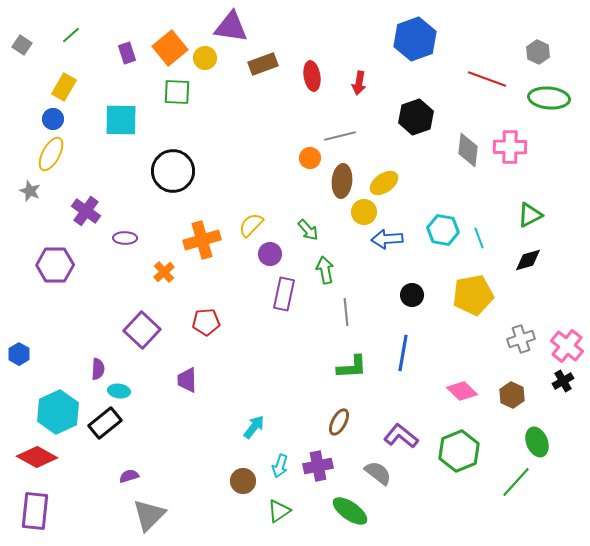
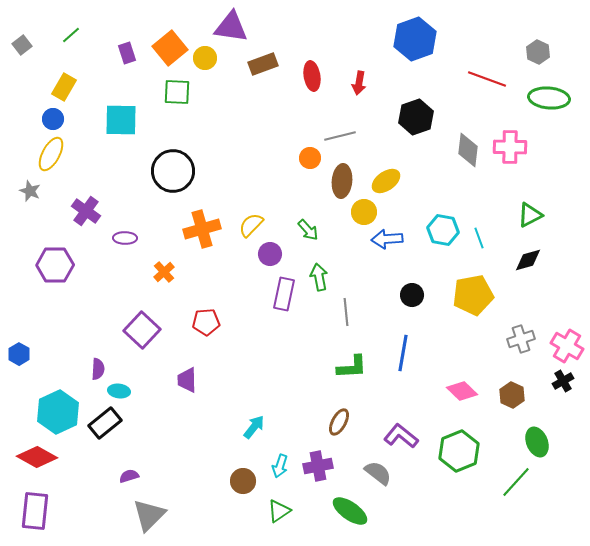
gray square at (22, 45): rotated 18 degrees clockwise
yellow ellipse at (384, 183): moved 2 px right, 2 px up
orange cross at (202, 240): moved 11 px up
green arrow at (325, 270): moved 6 px left, 7 px down
pink cross at (567, 346): rotated 8 degrees counterclockwise
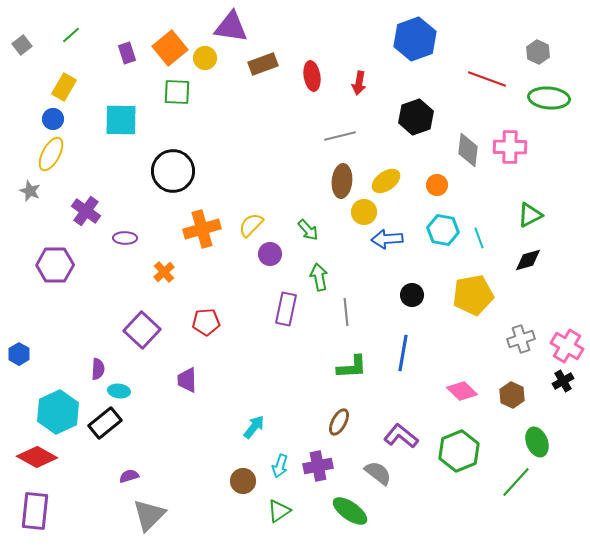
orange circle at (310, 158): moved 127 px right, 27 px down
purple rectangle at (284, 294): moved 2 px right, 15 px down
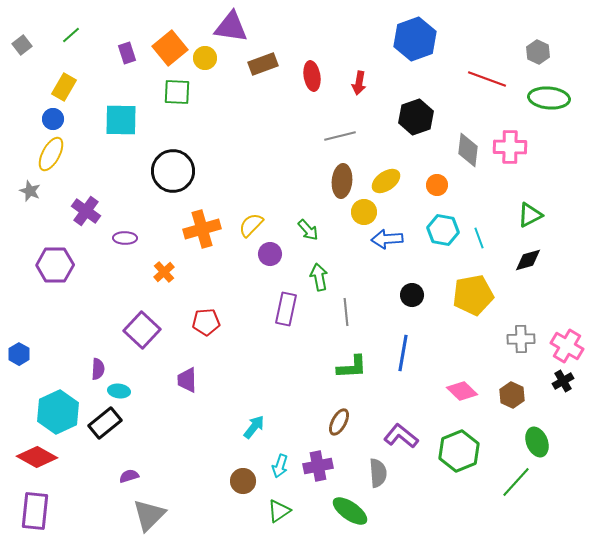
gray cross at (521, 339): rotated 16 degrees clockwise
gray semicircle at (378, 473): rotated 48 degrees clockwise
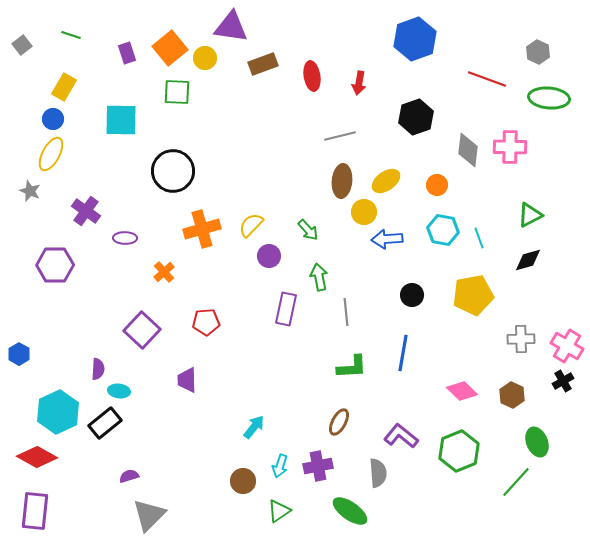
green line at (71, 35): rotated 60 degrees clockwise
purple circle at (270, 254): moved 1 px left, 2 px down
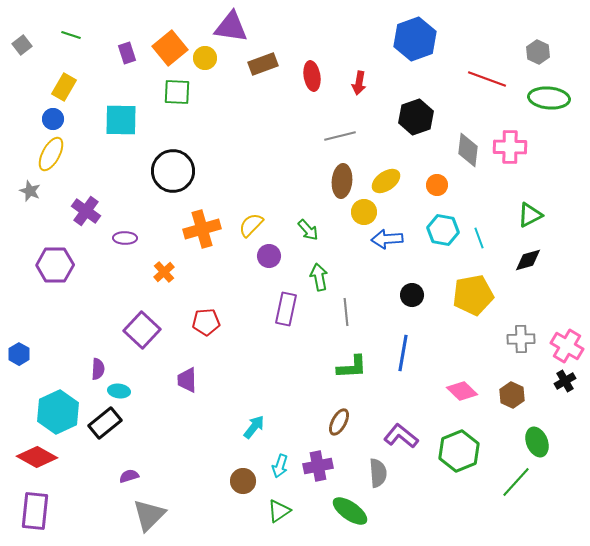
black cross at (563, 381): moved 2 px right
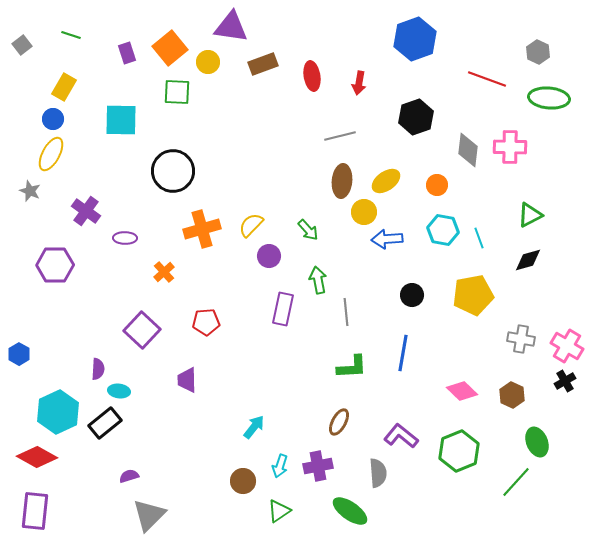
yellow circle at (205, 58): moved 3 px right, 4 px down
green arrow at (319, 277): moved 1 px left, 3 px down
purple rectangle at (286, 309): moved 3 px left
gray cross at (521, 339): rotated 12 degrees clockwise
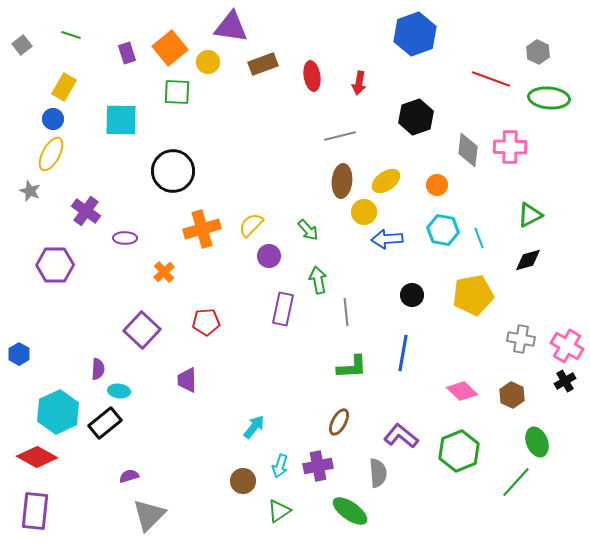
blue hexagon at (415, 39): moved 5 px up
red line at (487, 79): moved 4 px right
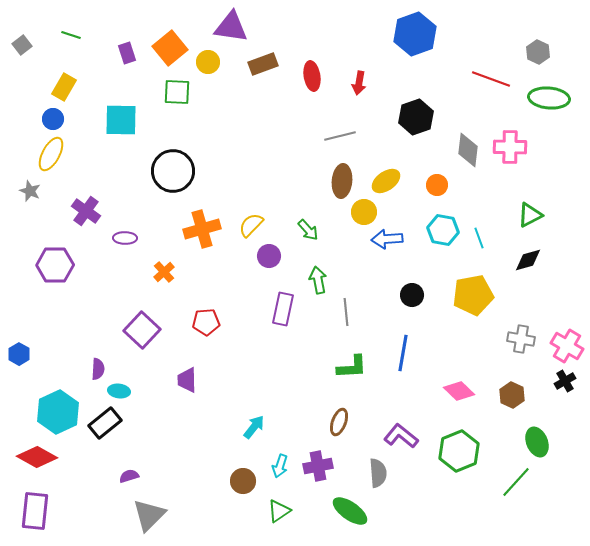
pink diamond at (462, 391): moved 3 px left
brown ellipse at (339, 422): rotated 8 degrees counterclockwise
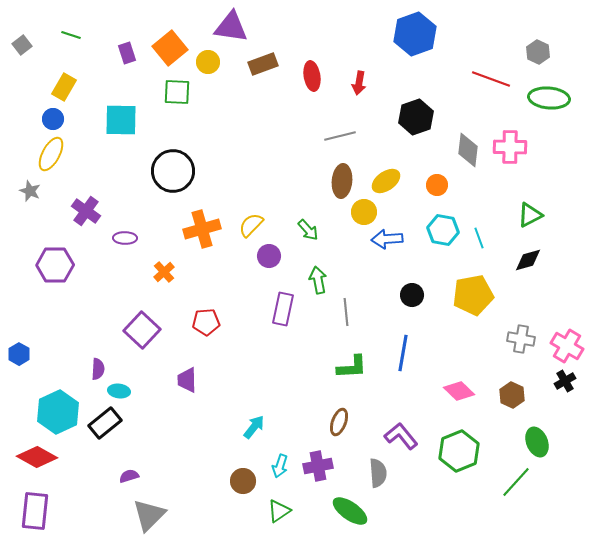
purple L-shape at (401, 436): rotated 12 degrees clockwise
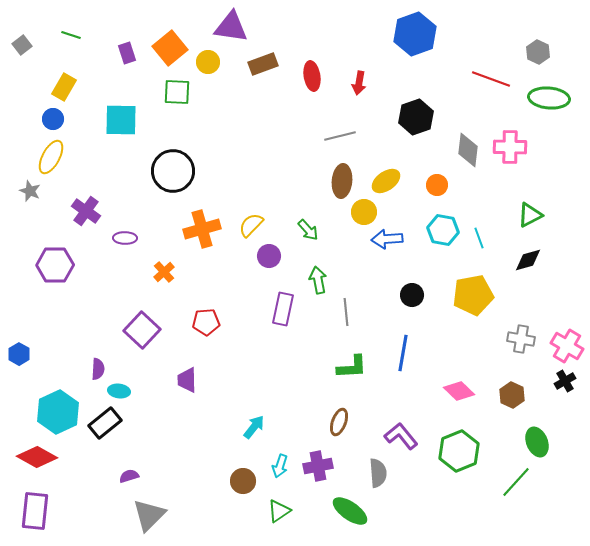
yellow ellipse at (51, 154): moved 3 px down
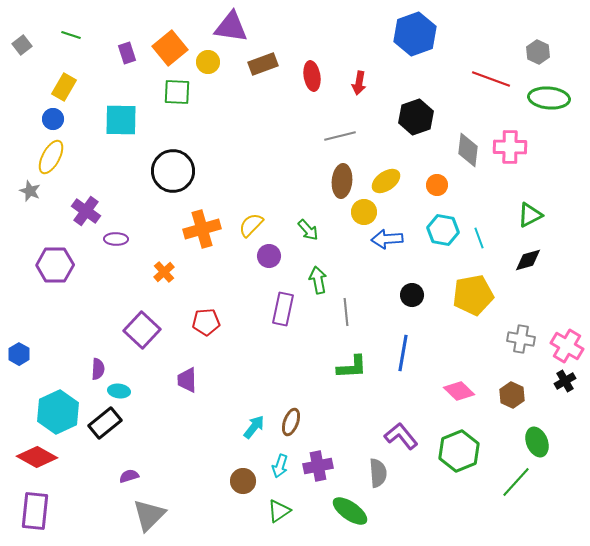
purple ellipse at (125, 238): moved 9 px left, 1 px down
brown ellipse at (339, 422): moved 48 px left
